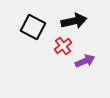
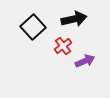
black arrow: moved 2 px up
black square: rotated 20 degrees clockwise
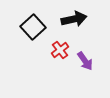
red cross: moved 3 px left, 4 px down
purple arrow: rotated 78 degrees clockwise
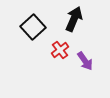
black arrow: rotated 55 degrees counterclockwise
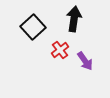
black arrow: rotated 15 degrees counterclockwise
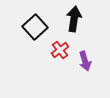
black square: moved 2 px right
purple arrow: rotated 18 degrees clockwise
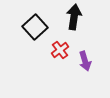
black arrow: moved 2 px up
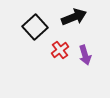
black arrow: rotated 60 degrees clockwise
purple arrow: moved 6 px up
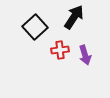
black arrow: rotated 35 degrees counterclockwise
red cross: rotated 30 degrees clockwise
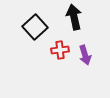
black arrow: rotated 45 degrees counterclockwise
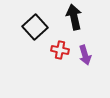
red cross: rotated 18 degrees clockwise
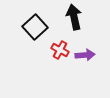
red cross: rotated 18 degrees clockwise
purple arrow: rotated 78 degrees counterclockwise
